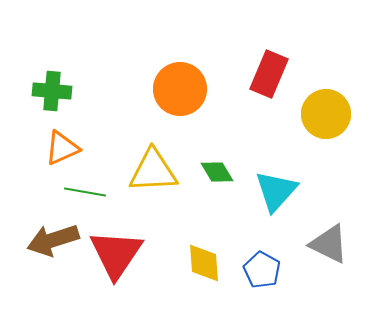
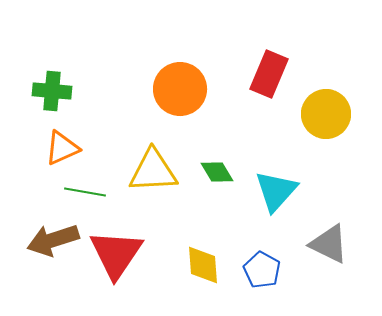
yellow diamond: moved 1 px left, 2 px down
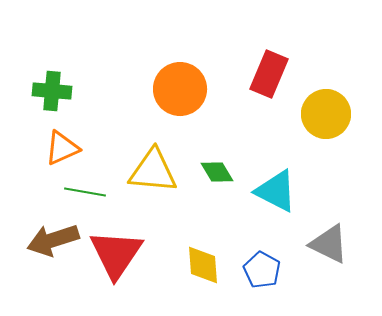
yellow triangle: rotated 8 degrees clockwise
cyan triangle: rotated 45 degrees counterclockwise
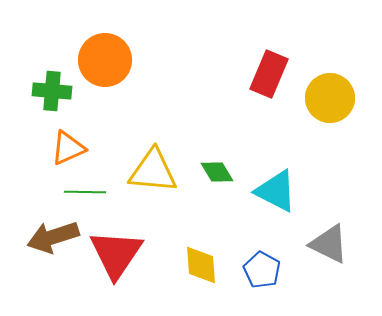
orange circle: moved 75 px left, 29 px up
yellow circle: moved 4 px right, 16 px up
orange triangle: moved 6 px right
green line: rotated 9 degrees counterclockwise
brown arrow: moved 3 px up
yellow diamond: moved 2 px left
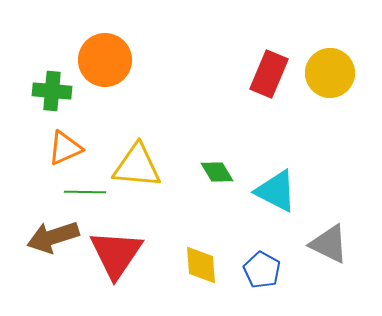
yellow circle: moved 25 px up
orange triangle: moved 3 px left
yellow triangle: moved 16 px left, 5 px up
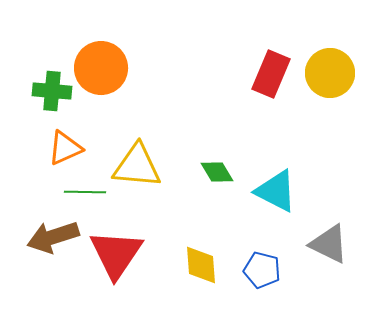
orange circle: moved 4 px left, 8 px down
red rectangle: moved 2 px right
blue pentagon: rotated 15 degrees counterclockwise
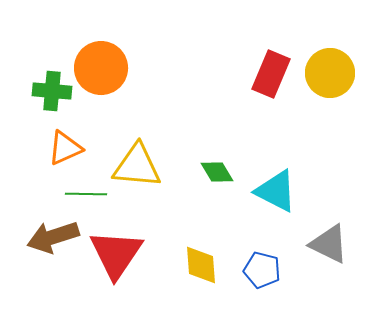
green line: moved 1 px right, 2 px down
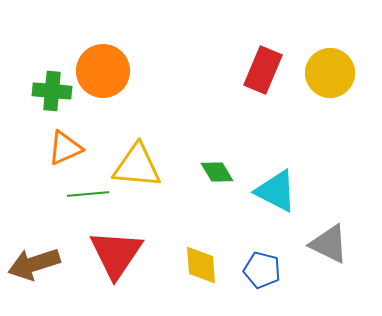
orange circle: moved 2 px right, 3 px down
red rectangle: moved 8 px left, 4 px up
green line: moved 2 px right; rotated 6 degrees counterclockwise
brown arrow: moved 19 px left, 27 px down
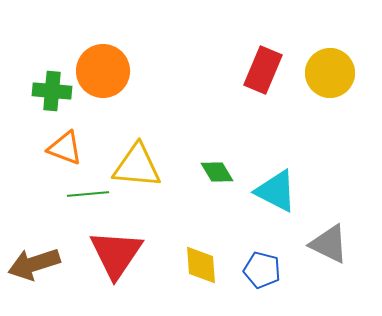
orange triangle: rotated 45 degrees clockwise
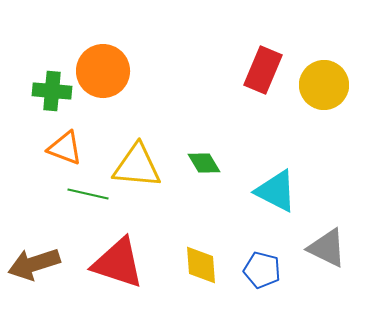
yellow circle: moved 6 px left, 12 px down
green diamond: moved 13 px left, 9 px up
green line: rotated 18 degrees clockwise
gray triangle: moved 2 px left, 4 px down
red triangle: moved 2 px right, 9 px down; rotated 46 degrees counterclockwise
